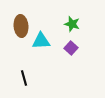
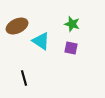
brown ellipse: moved 4 px left; rotated 70 degrees clockwise
cyan triangle: rotated 36 degrees clockwise
purple square: rotated 32 degrees counterclockwise
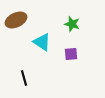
brown ellipse: moved 1 px left, 6 px up
cyan triangle: moved 1 px right, 1 px down
purple square: moved 6 px down; rotated 16 degrees counterclockwise
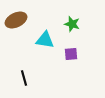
cyan triangle: moved 3 px right, 2 px up; rotated 24 degrees counterclockwise
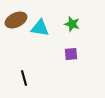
cyan triangle: moved 5 px left, 12 px up
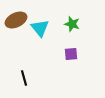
cyan triangle: rotated 42 degrees clockwise
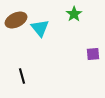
green star: moved 2 px right, 10 px up; rotated 21 degrees clockwise
purple square: moved 22 px right
black line: moved 2 px left, 2 px up
